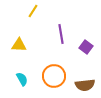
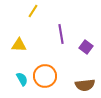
orange circle: moved 9 px left
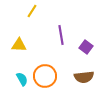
yellow line: moved 1 px left
purple line: moved 1 px down
brown semicircle: moved 1 px left, 8 px up
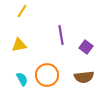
yellow line: moved 10 px left
yellow triangle: rotated 14 degrees counterclockwise
orange circle: moved 2 px right, 1 px up
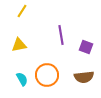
purple square: rotated 16 degrees counterclockwise
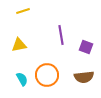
yellow line: moved 1 px right; rotated 40 degrees clockwise
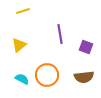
purple line: moved 1 px left, 1 px up
yellow triangle: rotated 28 degrees counterclockwise
cyan semicircle: rotated 32 degrees counterclockwise
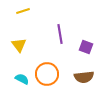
yellow triangle: rotated 28 degrees counterclockwise
orange circle: moved 1 px up
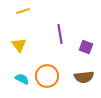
orange circle: moved 2 px down
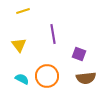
purple line: moved 7 px left
purple square: moved 7 px left, 7 px down
brown semicircle: moved 2 px right, 1 px down
